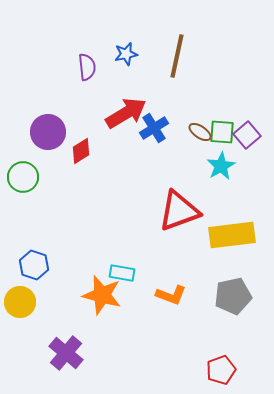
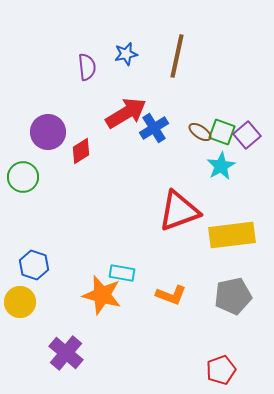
green square: rotated 16 degrees clockwise
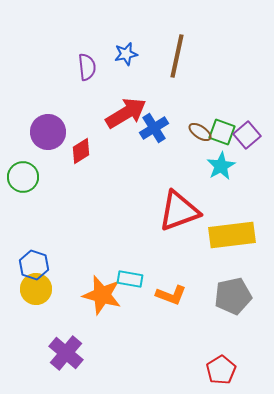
cyan rectangle: moved 8 px right, 6 px down
yellow circle: moved 16 px right, 13 px up
red pentagon: rotated 12 degrees counterclockwise
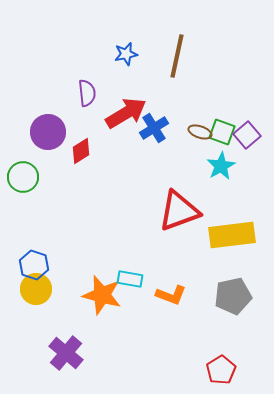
purple semicircle: moved 26 px down
brown ellipse: rotated 15 degrees counterclockwise
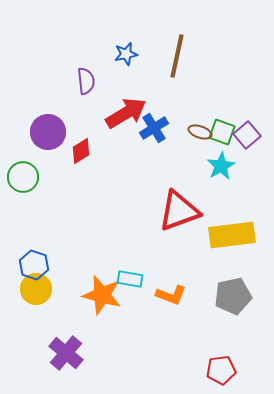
purple semicircle: moved 1 px left, 12 px up
red pentagon: rotated 24 degrees clockwise
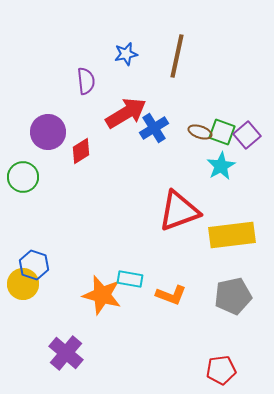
yellow circle: moved 13 px left, 5 px up
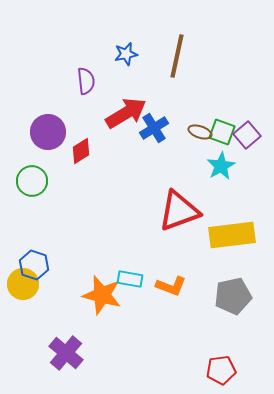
green circle: moved 9 px right, 4 px down
orange L-shape: moved 9 px up
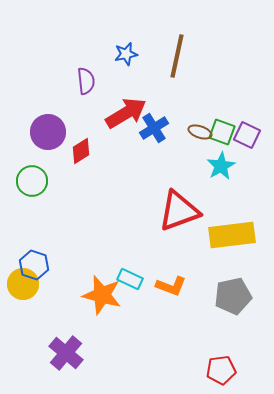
purple square: rotated 24 degrees counterclockwise
cyan rectangle: rotated 15 degrees clockwise
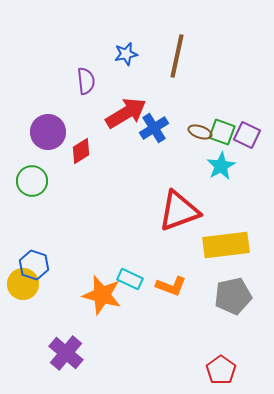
yellow rectangle: moved 6 px left, 10 px down
red pentagon: rotated 28 degrees counterclockwise
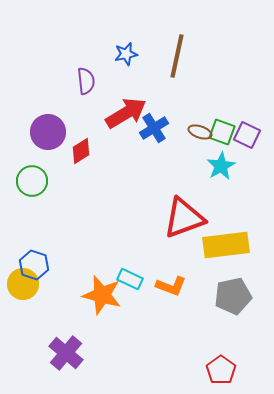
red triangle: moved 5 px right, 7 px down
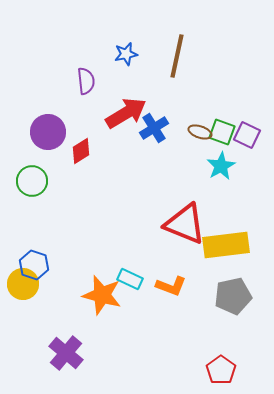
red triangle: moved 1 px right, 6 px down; rotated 42 degrees clockwise
